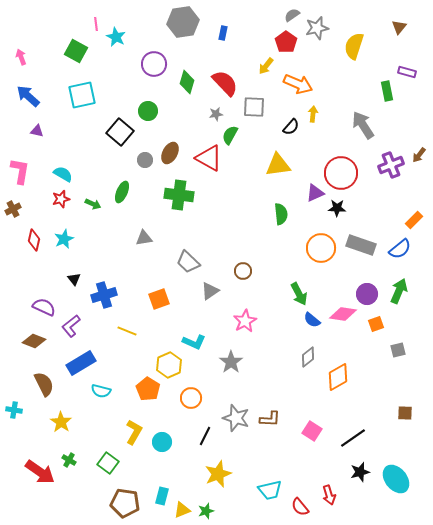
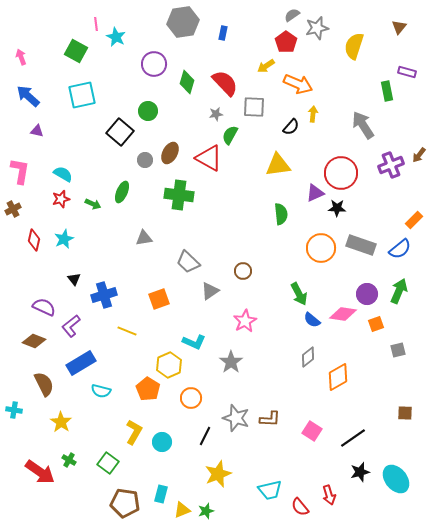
yellow arrow at (266, 66): rotated 18 degrees clockwise
cyan rectangle at (162, 496): moved 1 px left, 2 px up
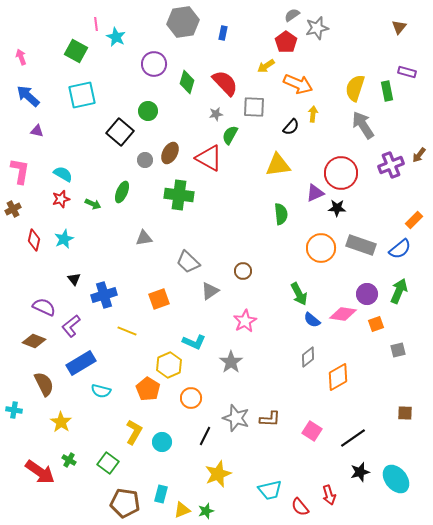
yellow semicircle at (354, 46): moved 1 px right, 42 px down
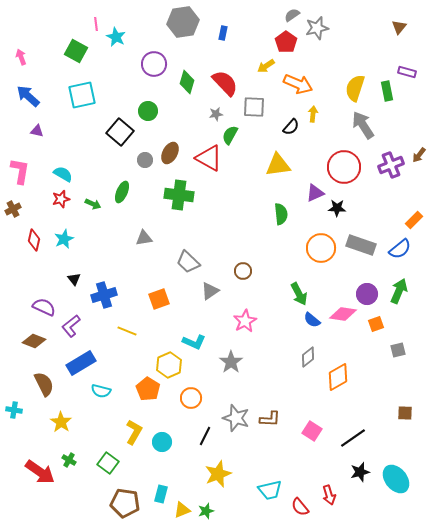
red circle at (341, 173): moved 3 px right, 6 px up
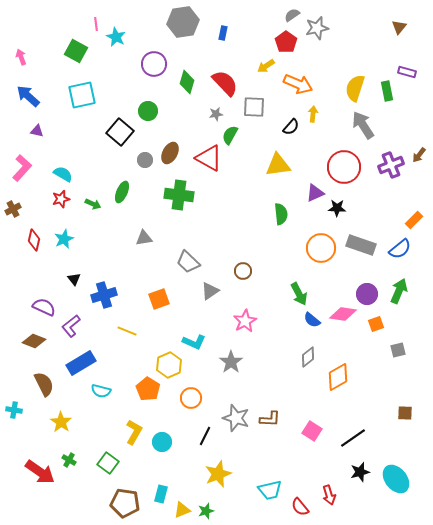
pink L-shape at (20, 171): moved 2 px right, 3 px up; rotated 32 degrees clockwise
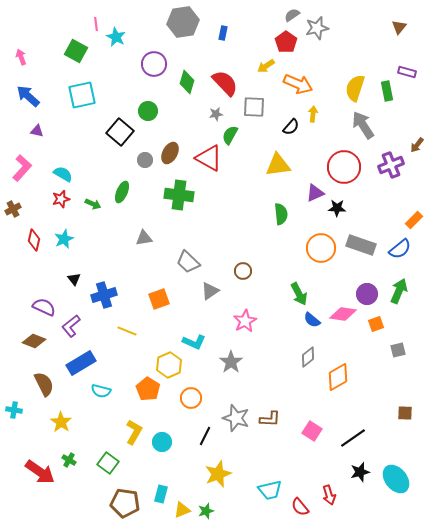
brown arrow at (419, 155): moved 2 px left, 10 px up
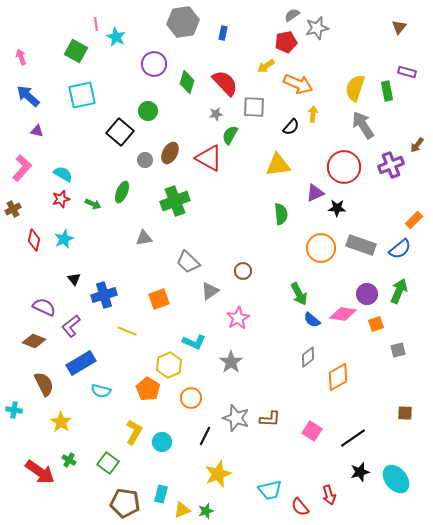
red pentagon at (286, 42): rotated 25 degrees clockwise
green cross at (179, 195): moved 4 px left, 6 px down; rotated 28 degrees counterclockwise
pink star at (245, 321): moved 7 px left, 3 px up
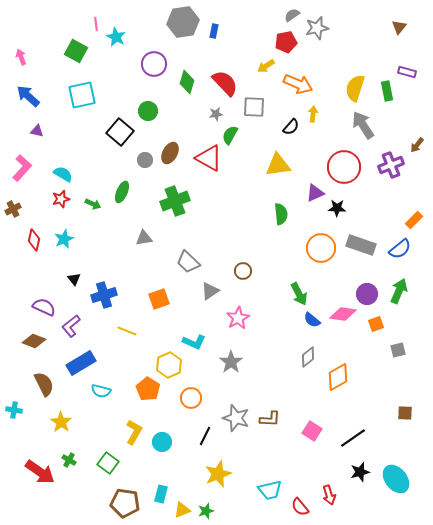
blue rectangle at (223, 33): moved 9 px left, 2 px up
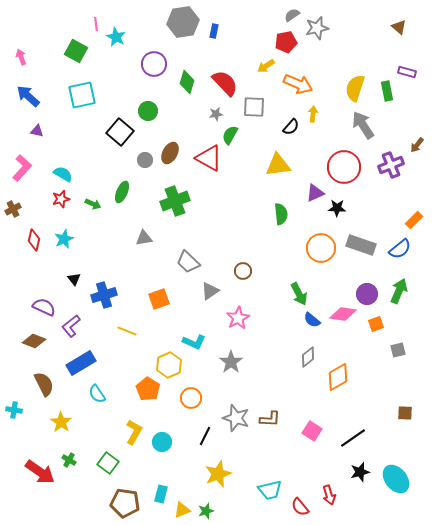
brown triangle at (399, 27): rotated 28 degrees counterclockwise
cyan semicircle at (101, 391): moved 4 px left, 3 px down; rotated 42 degrees clockwise
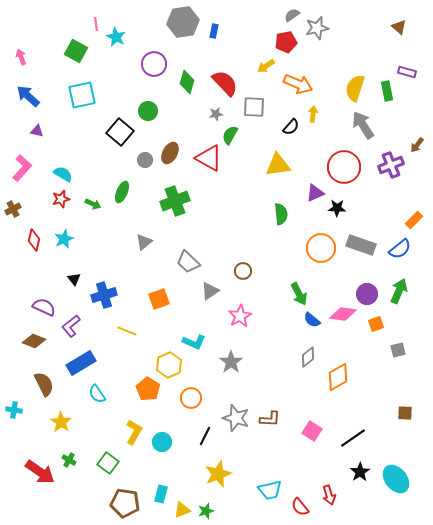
gray triangle at (144, 238): moved 4 px down; rotated 30 degrees counterclockwise
pink star at (238, 318): moved 2 px right, 2 px up
black star at (360, 472): rotated 18 degrees counterclockwise
